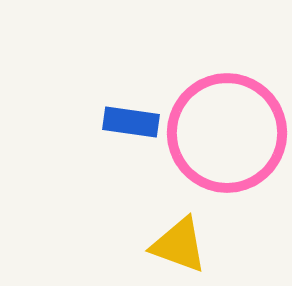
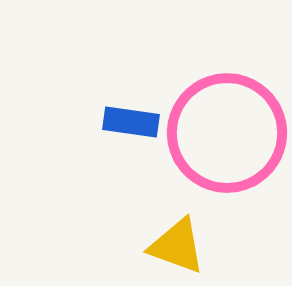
yellow triangle: moved 2 px left, 1 px down
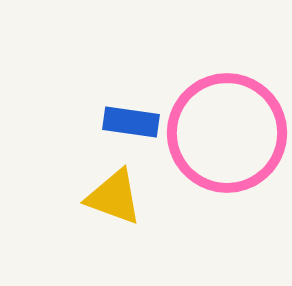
yellow triangle: moved 63 px left, 49 px up
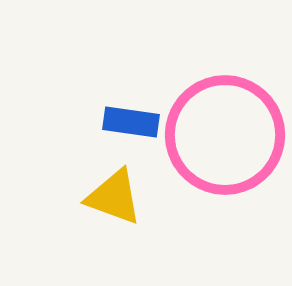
pink circle: moved 2 px left, 2 px down
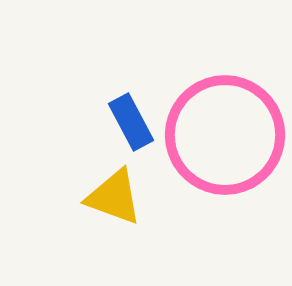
blue rectangle: rotated 54 degrees clockwise
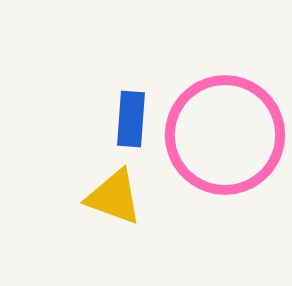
blue rectangle: moved 3 px up; rotated 32 degrees clockwise
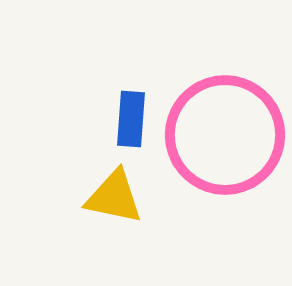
yellow triangle: rotated 8 degrees counterclockwise
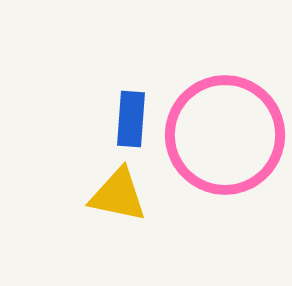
yellow triangle: moved 4 px right, 2 px up
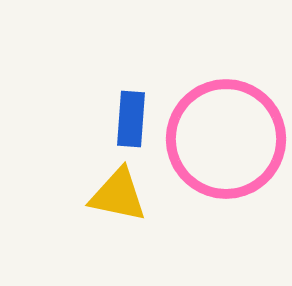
pink circle: moved 1 px right, 4 px down
